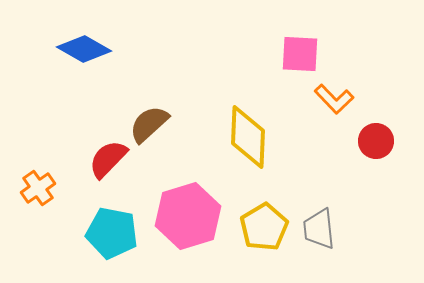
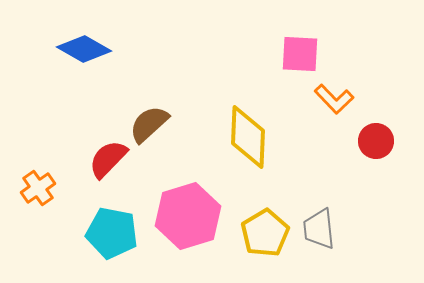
yellow pentagon: moved 1 px right, 6 px down
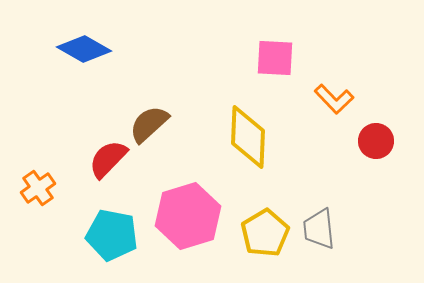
pink square: moved 25 px left, 4 px down
cyan pentagon: moved 2 px down
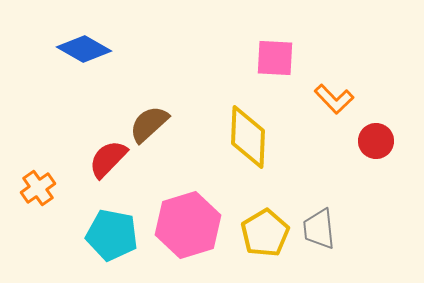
pink hexagon: moved 9 px down
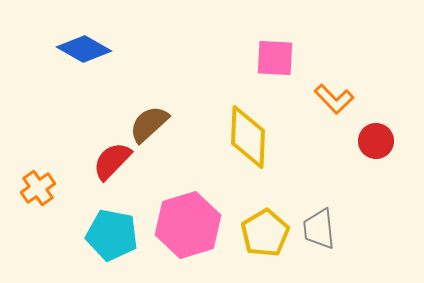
red semicircle: moved 4 px right, 2 px down
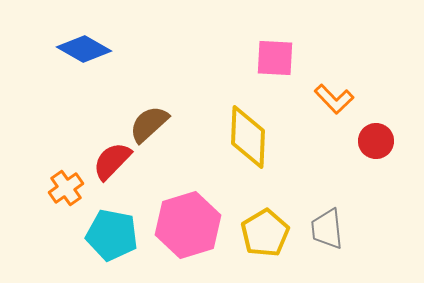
orange cross: moved 28 px right
gray trapezoid: moved 8 px right
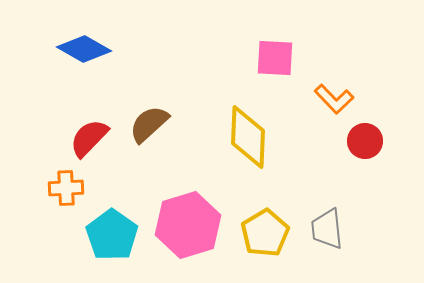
red circle: moved 11 px left
red semicircle: moved 23 px left, 23 px up
orange cross: rotated 32 degrees clockwise
cyan pentagon: rotated 24 degrees clockwise
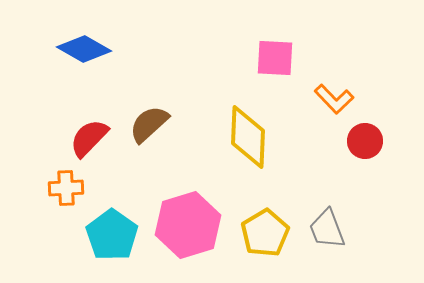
gray trapezoid: rotated 15 degrees counterclockwise
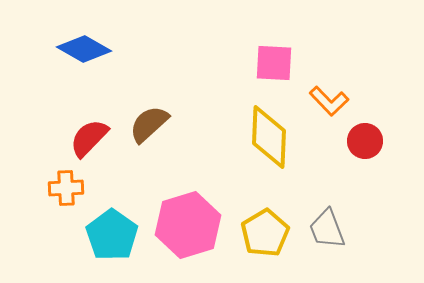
pink square: moved 1 px left, 5 px down
orange L-shape: moved 5 px left, 2 px down
yellow diamond: moved 21 px right
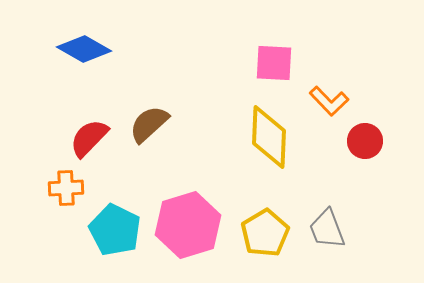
cyan pentagon: moved 3 px right, 5 px up; rotated 9 degrees counterclockwise
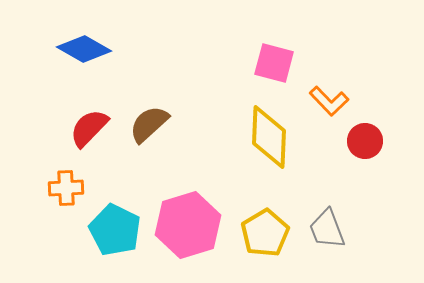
pink square: rotated 12 degrees clockwise
red semicircle: moved 10 px up
